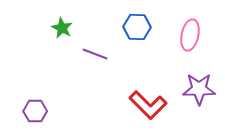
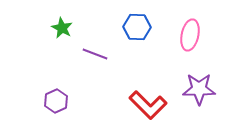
purple hexagon: moved 21 px right, 10 px up; rotated 25 degrees counterclockwise
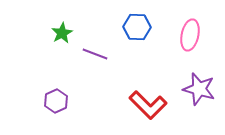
green star: moved 5 px down; rotated 15 degrees clockwise
purple star: rotated 16 degrees clockwise
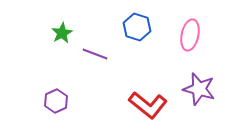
blue hexagon: rotated 16 degrees clockwise
red L-shape: rotated 6 degrees counterclockwise
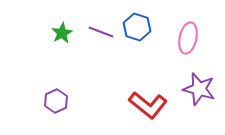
pink ellipse: moved 2 px left, 3 px down
purple line: moved 6 px right, 22 px up
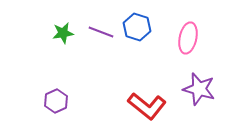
green star: moved 1 px right; rotated 20 degrees clockwise
red L-shape: moved 1 px left, 1 px down
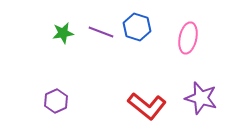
purple star: moved 2 px right, 9 px down
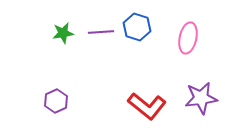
purple line: rotated 25 degrees counterclockwise
purple star: rotated 24 degrees counterclockwise
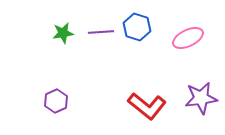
pink ellipse: rotated 52 degrees clockwise
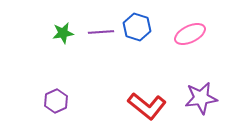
pink ellipse: moved 2 px right, 4 px up
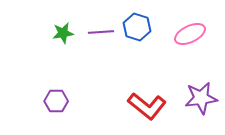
purple hexagon: rotated 25 degrees clockwise
